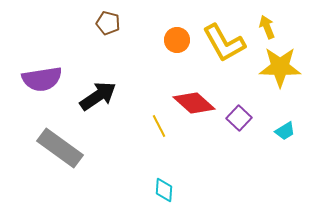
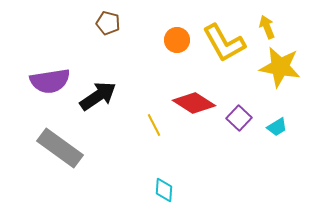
yellow star: rotated 9 degrees clockwise
purple semicircle: moved 8 px right, 2 px down
red diamond: rotated 9 degrees counterclockwise
yellow line: moved 5 px left, 1 px up
cyan trapezoid: moved 8 px left, 4 px up
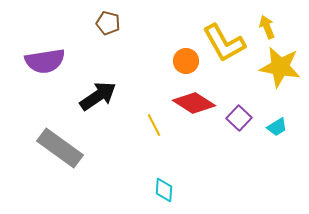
orange circle: moved 9 px right, 21 px down
purple semicircle: moved 5 px left, 20 px up
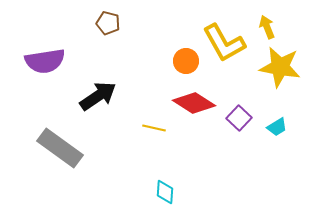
yellow line: moved 3 px down; rotated 50 degrees counterclockwise
cyan diamond: moved 1 px right, 2 px down
